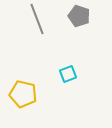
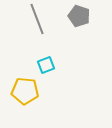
cyan square: moved 22 px left, 9 px up
yellow pentagon: moved 2 px right, 3 px up; rotated 8 degrees counterclockwise
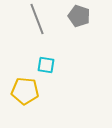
cyan square: rotated 30 degrees clockwise
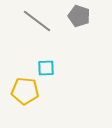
gray line: moved 2 px down; rotated 32 degrees counterclockwise
cyan square: moved 3 px down; rotated 12 degrees counterclockwise
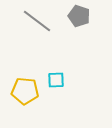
cyan square: moved 10 px right, 12 px down
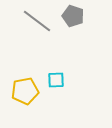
gray pentagon: moved 6 px left
yellow pentagon: rotated 16 degrees counterclockwise
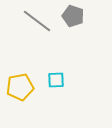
yellow pentagon: moved 5 px left, 4 px up
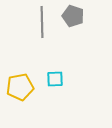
gray line: moved 5 px right, 1 px down; rotated 52 degrees clockwise
cyan square: moved 1 px left, 1 px up
